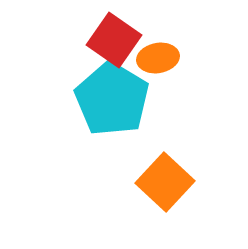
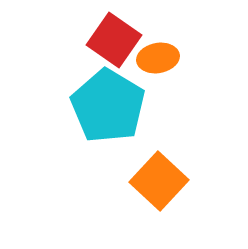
cyan pentagon: moved 4 px left, 7 px down
orange square: moved 6 px left, 1 px up
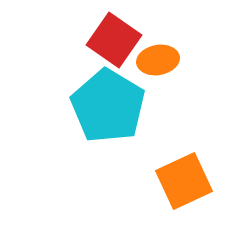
orange ellipse: moved 2 px down
orange square: moved 25 px right; rotated 22 degrees clockwise
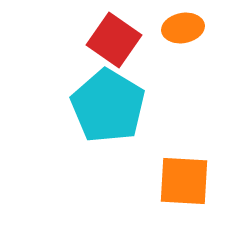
orange ellipse: moved 25 px right, 32 px up
orange square: rotated 28 degrees clockwise
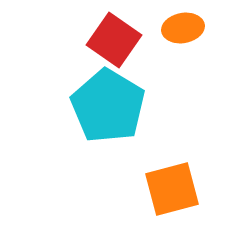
orange square: moved 12 px left, 8 px down; rotated 18 degrees counterclockwise
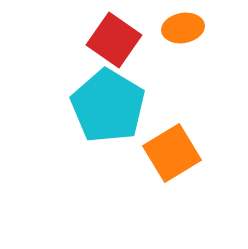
orange square: moved 36 px up; rotated 16 degrees counterclockwise
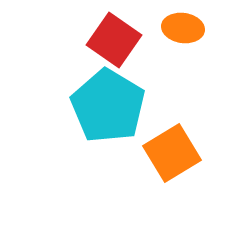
orange ellipse: rotated 18 degrees clockwise
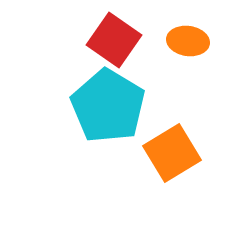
orange ellipse: moved 5 px right, 13 px down
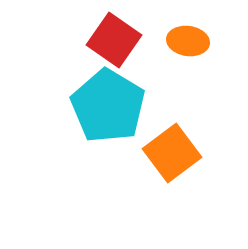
orange square: rotated 6 degrees counterclockwise
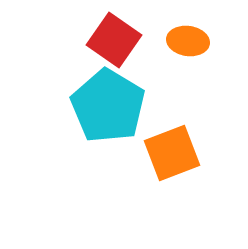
orange square: rotated 16 degrees clockwise
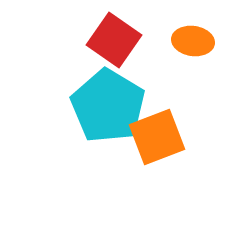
orange ellipse: moved 5 px right
orange square: moved 15 px left, 16 px up
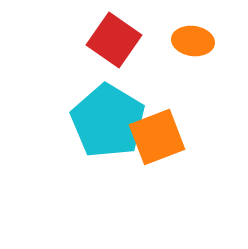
cyan pentagon: moved 15 px down
